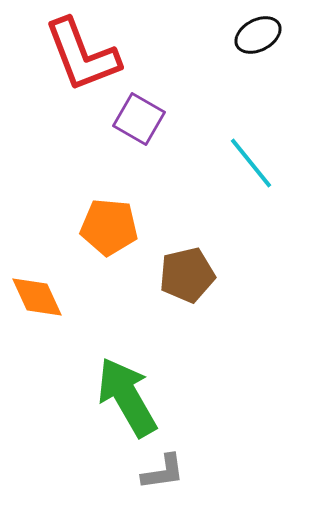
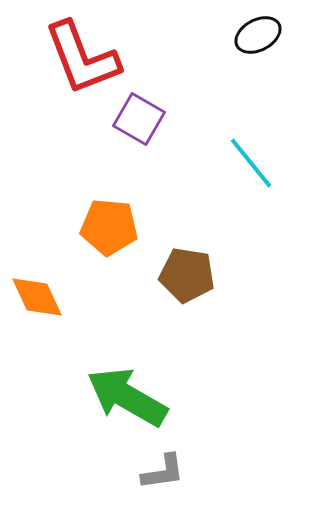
red L-shape: moved 3 px down
brown pentagon: rotated 22 degrees clockwise
green arrow: rotated 30 degrees counterclockwise
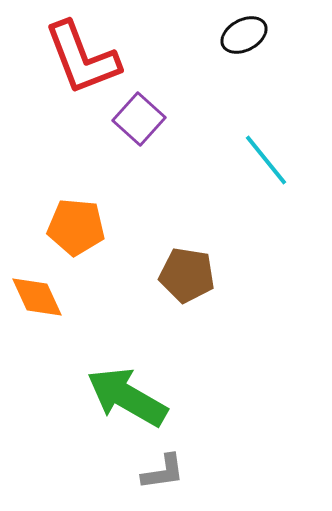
black ellipse: moved 14 px left
purple square: rotated 12 degrees clockwise
cyan line: moved 15 px right, 3 px up
orange pentagon: moved 33 px left
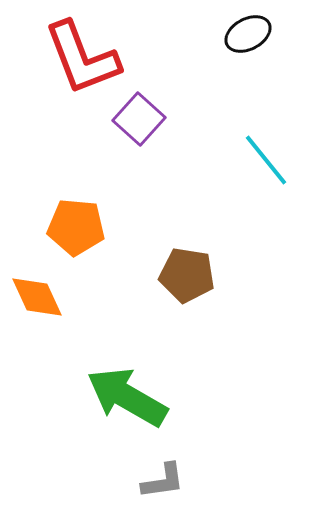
black ellipse: moved 4 px right, 1 px up
gray L-shape: moved 9 px down
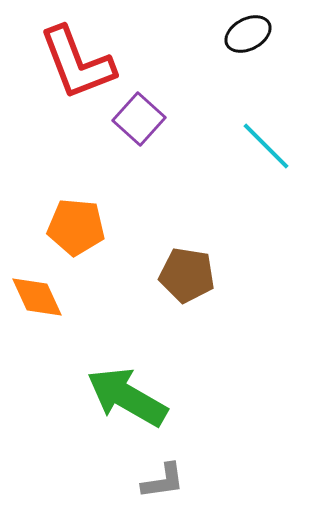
red L-shape: moved 5 px left, 5 px down
cyan line: moved 14 px up; rotated 6 degrees counterclockwise
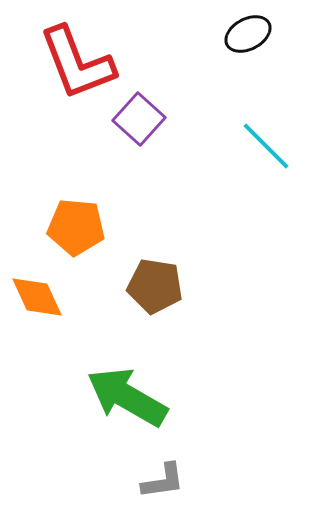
brown pentagon: moved 32 px left, 11 px down
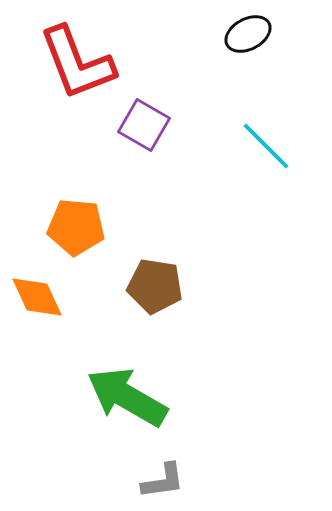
purple square: moved 5 px right, 6 px down; rotated 12 degrees counterclockwise
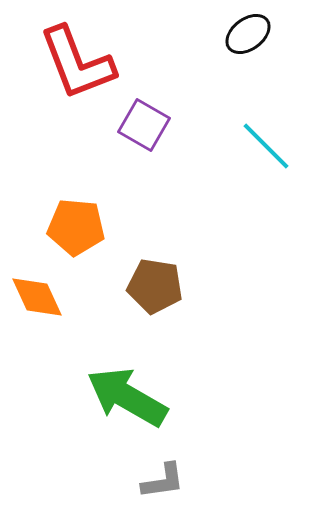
black ellipse: rotated 9 degrees counterclockwise
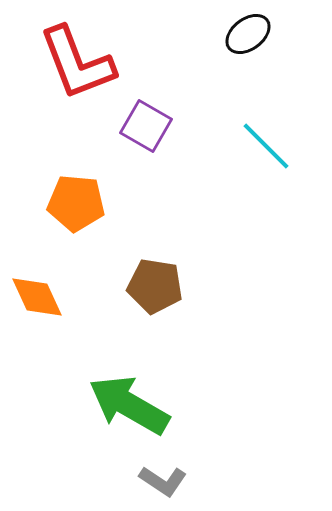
purple square: moved 2 px right, 1 px down
orange pentagon: moved 24 px up
green arrow: moved 2 px right, 8 px down
gray L-shape: rotated 42 degrees clockwise
